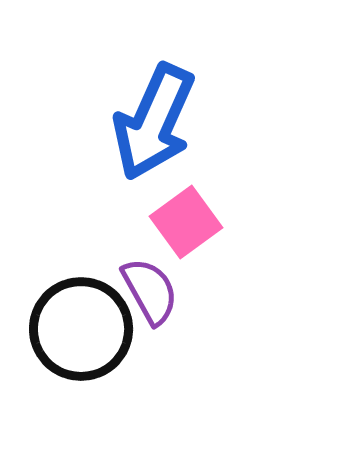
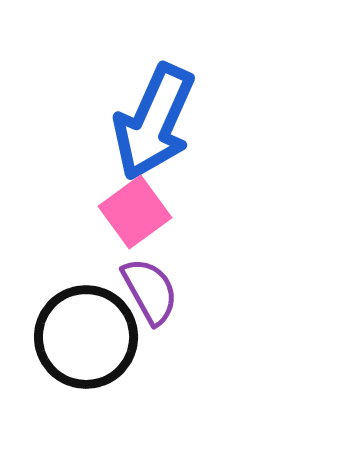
pink square: moved 51 px left, 10 px up
black circle: moved 5 px right, 8 px down
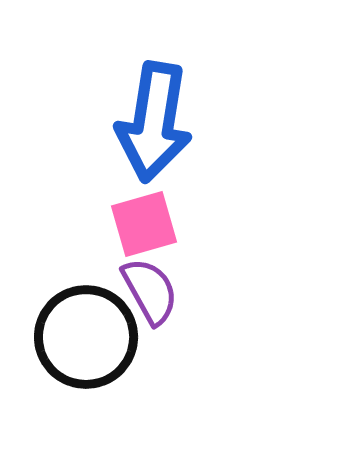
blue arrow: rotated 15 degrees counterclockwise
pink square: moved 9 px right, 12 px down; rotated 20 degrees clockwise
